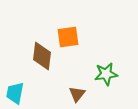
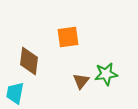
brown diamond: moved 13 px left, 5 px down
brown triangle: moved 4 px right, 13 px up
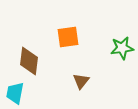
green star: moved 16 px right, 26 px up
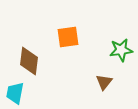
green star: moved 1 px left, 2 px down
brown triangle: moved 23 px right, 1 px down
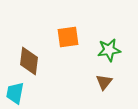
green star: moved 12 px left
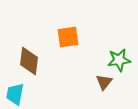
green star: moved 10 px right, 10 px down
cyan trapezoid: moved 1 px down
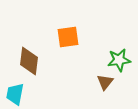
brown triangle: moved 1 px right
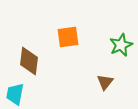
green star: moved 2 px right, 15 px up; rotated 15 degrees counterclockwise
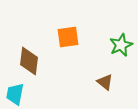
brown triangle: rotated 30 degrees counterclockwise
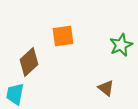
orange square: moved 5 px left, 1 px up
brown diamond: moved 1 px down; rotated 40 degrees clockwise
brown triangle: moved 1 px right, 6 px down
